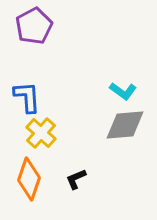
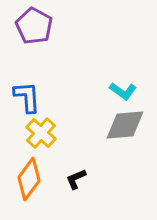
purple pentagon: rotated 15 degrees counterclockwise
orange diamond: rotated 18 degrees clockwise
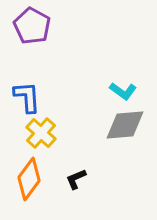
purple pentagon: moved 2 px left
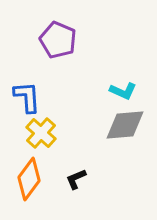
purple pentagon: moved 26 px right, 14 px down; rotated 6 degrees counterclockwise
cyan L-shape: rotated 12 degrees counterclockwise
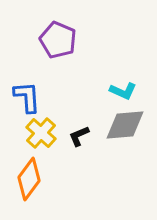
black L-shape: moved 3 px right, 43 px up
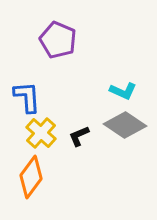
gray diamond: rotated 39 degrees clockwise
orange diamond: moved 2 px right, 2 px up
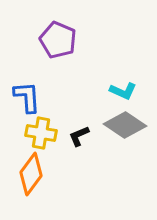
yellow cross: rotated 32 degrees counterclockwise
orange diamond: moved 3 px up
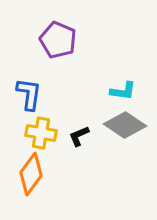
cyan L-shape: rotated 16 degrees counterclockwise
blue L-shape: moved 2 px right, 3 px up; rotated 12 degrees clockwise
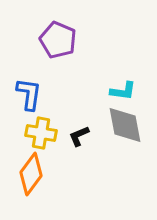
gray diamond: rotated 45 degrees clockwise
